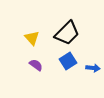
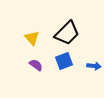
blue square: moved 4 px left; rotated 12 degrees clockwise
blue arrow: moved 1 px right, 2 px up
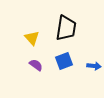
black trapezoid: moved 1 px left, 5 px up; rotated 36 degrees counterclockwise
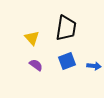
blue square: moved 3 px right
